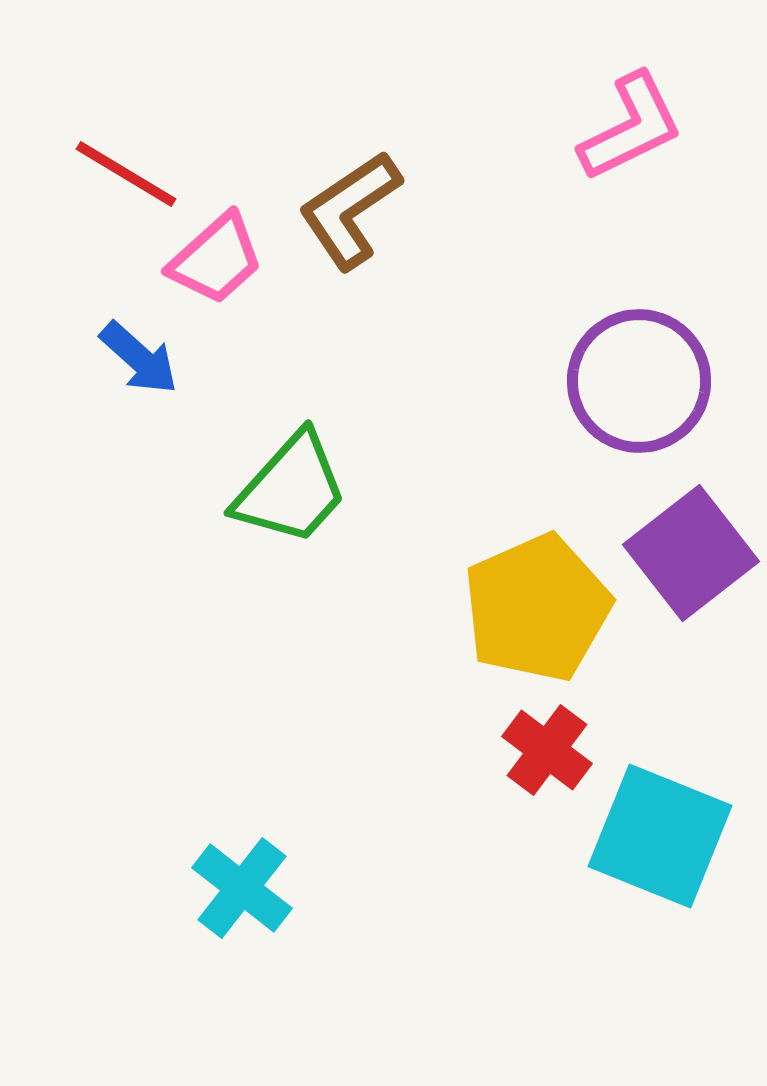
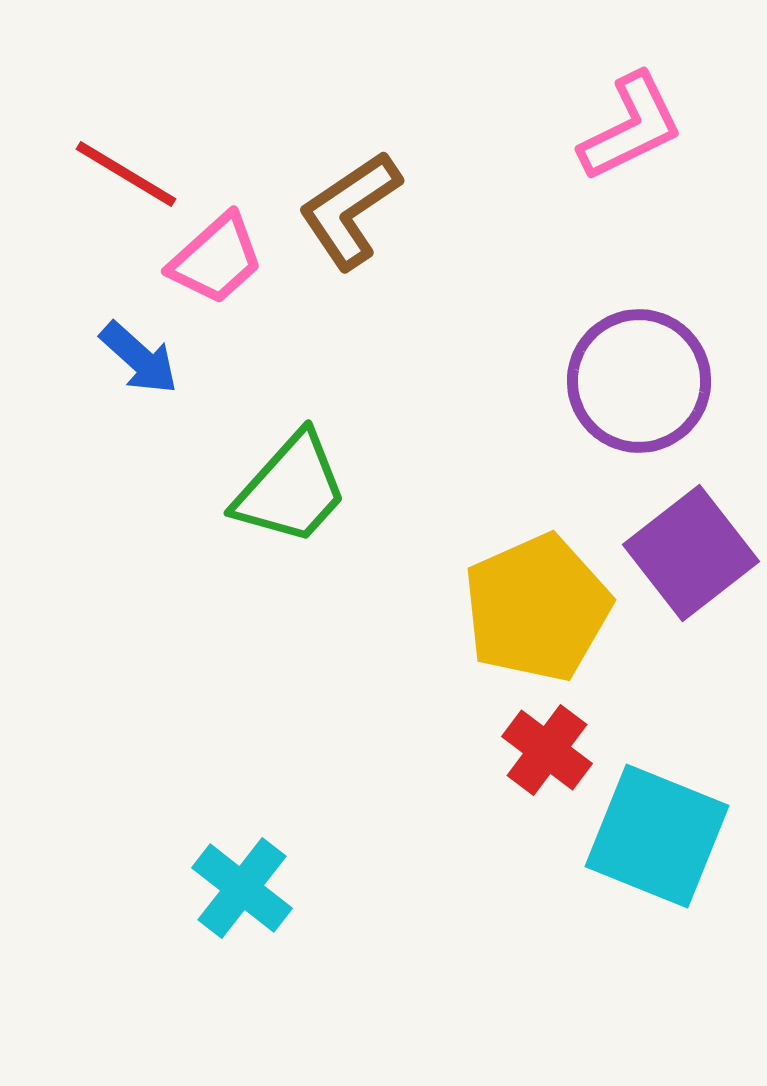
cyan square: moved 3 px left
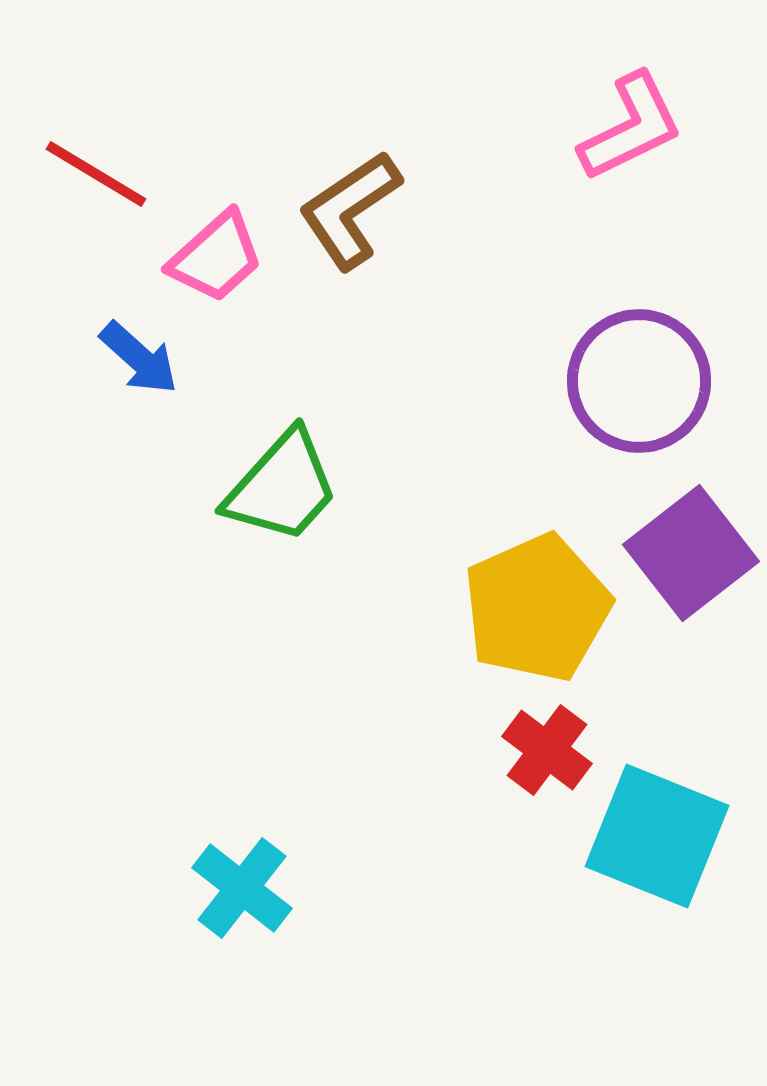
red line: moved 30 px left
pink trapezoid: moved 2 px up
green trapezoid: moved 9 px left, 2 px up
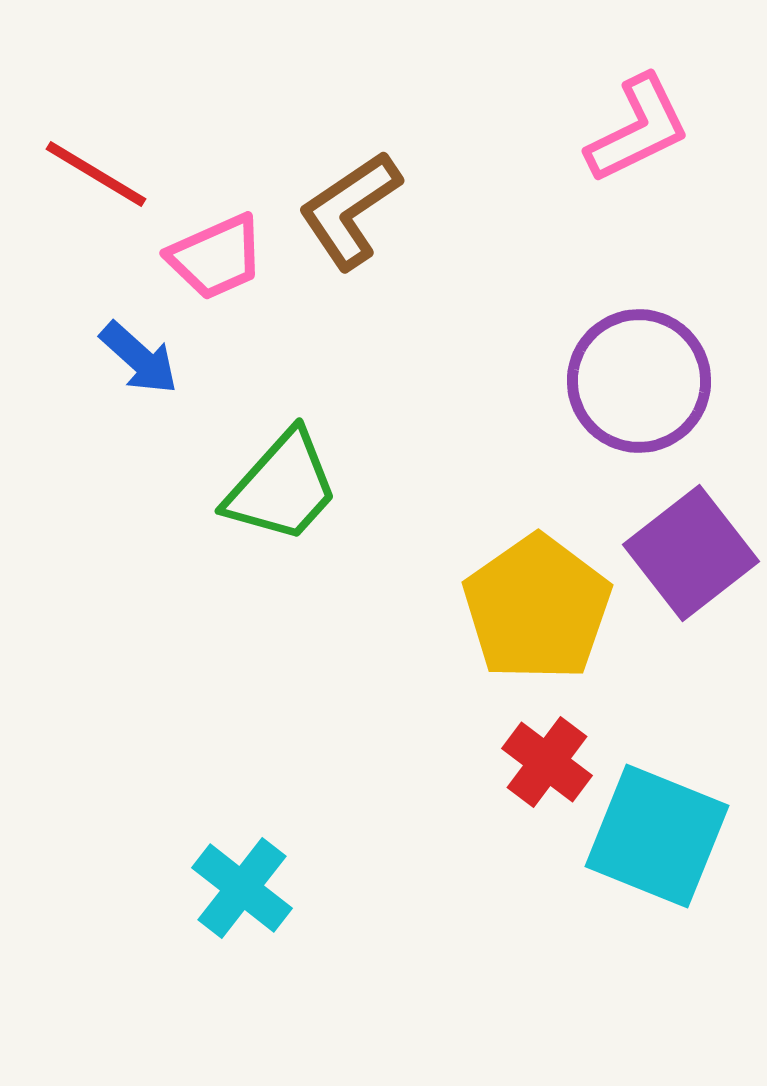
pink L-shape: moved 7 px right, 2 px down
pink trapezoid: rotated 18 degrees clockwise
yellow pentagon: rotated 11 degrees counterclockwise
red cross: moved 12 px down
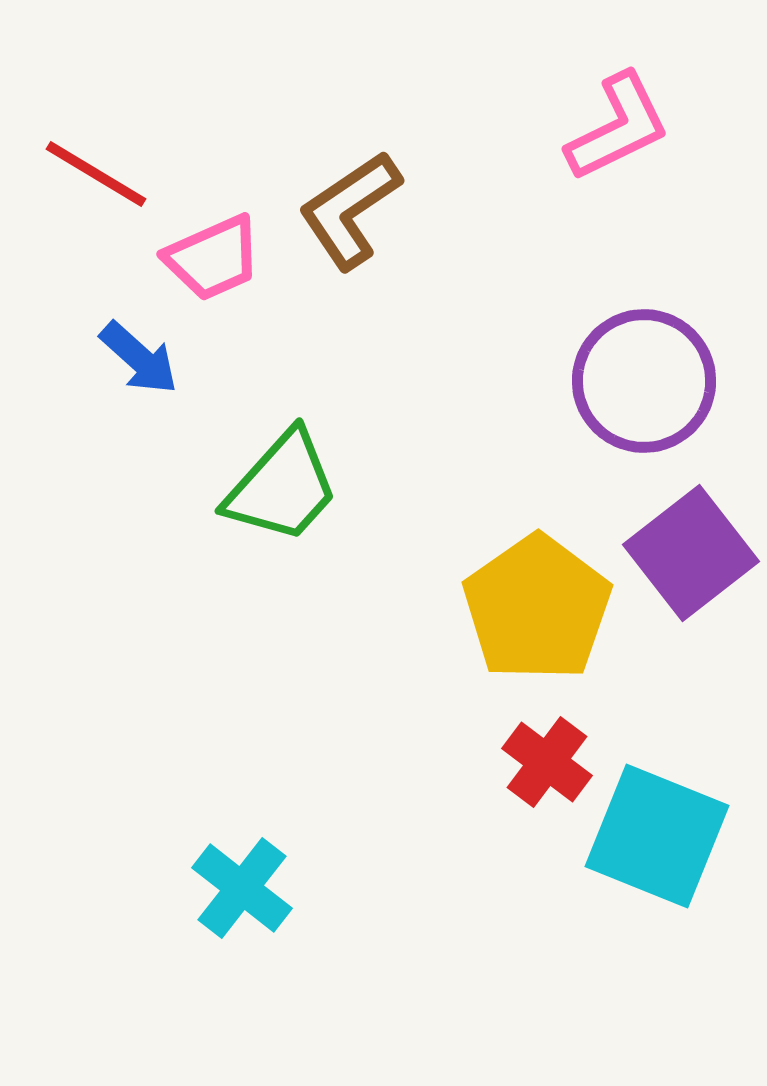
pink L-shape: moved 20 px left, 2 px up
pink trapezoid: moved 3 px left, 1 px down
purple circle: moved 5 px right
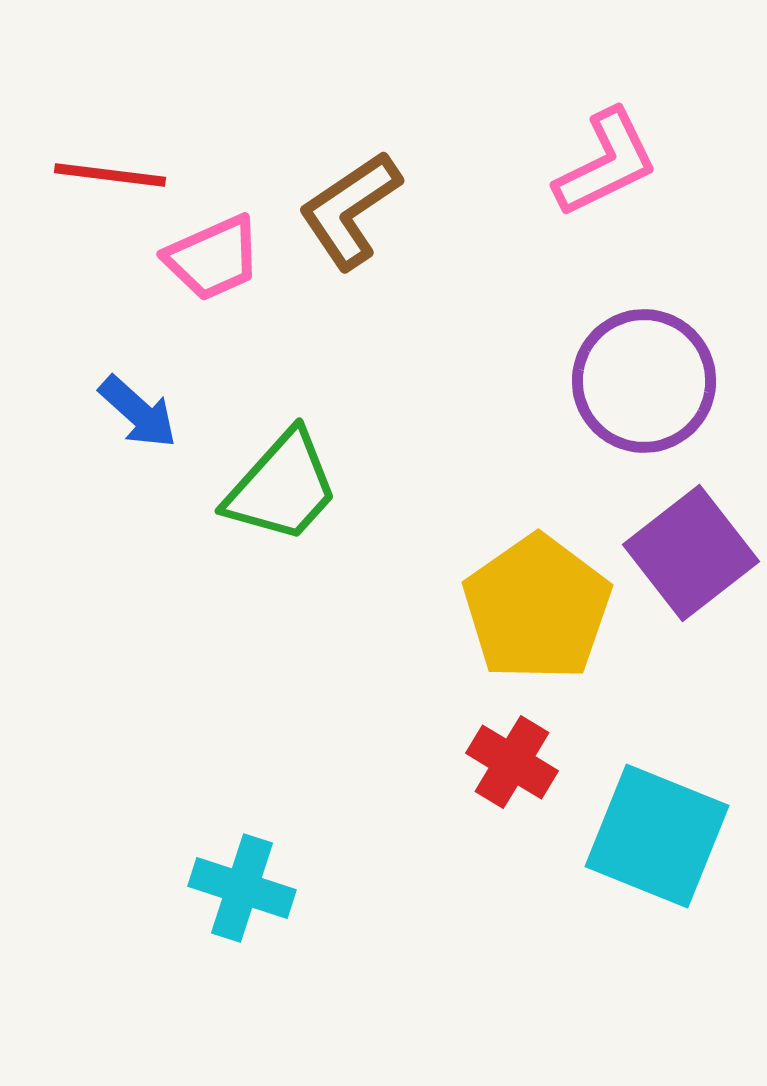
pink L-shape: moved 12 px left, 36 px down
red line: moved 14 px right, 1 px down; rotated 24 degrees counterclockwise
blue arrow: moved 1 px left, 54 px down
red cross: moved 35 px left; rotated 6 degrees counterclockwise
cyan cross: rotated 20 degrees counterclockwise
